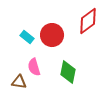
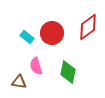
red diamond: moved 6 px down
red circle: moved 2 px up
pink semicircle: moved 2 px right, 1 px up
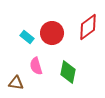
brown triangle: moved 3 px left, 1 px down
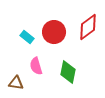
red circle: moved 2 px right, 1 px up
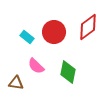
pink semicircle: rotated 30 degrees counterclockwise
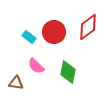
cyan rectangle: moved 2 px right
